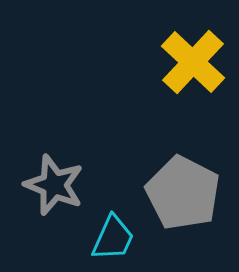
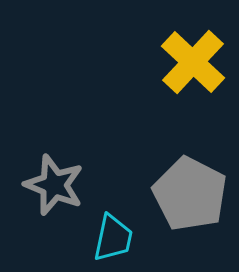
gray pentagon: moved 7 px right, 1 px down
cyan trapezoid: rotated 12 degrees counterclockwise
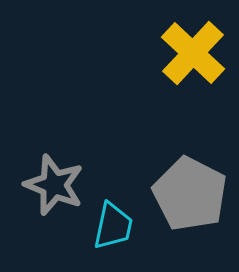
yellow cross: moved 9 px up
cyan trapezoid: moved 12 px up
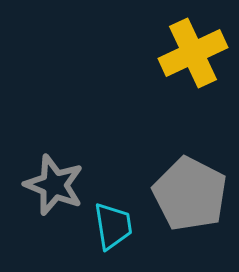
yellow cross: rotated 22 degrees clockwise
cyan trapezoid: rotated 21 degrees counterclockwise
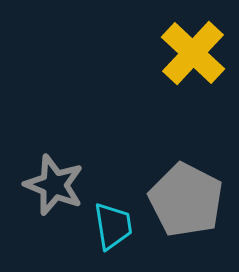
yellow cross: rotated 22 degrees counterclockwise
gray pentagon: moved 4 px left, 6 px down
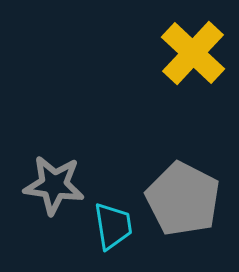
gray star: rotated 14 degrees counterclockwise
gray pentagon: moved 3 px left, 1 px up
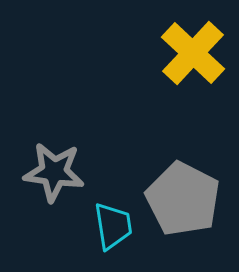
gray star: moved 13 px up
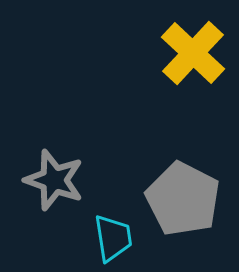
gray star: moved 8 px down; rotated 12 degrees clockwise
cyan trapezoid: moved 12 px down
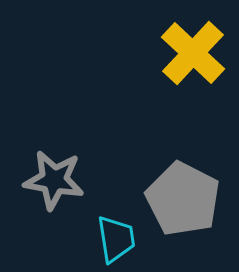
gray star: rotated 10 degrees counterclockwise
cyan trapezoid: moved 3 px right, 1 px down
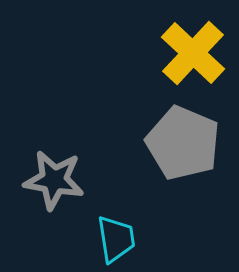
gray pentagon: moved 56 px up; rotated 4 degrees counterclockwise
